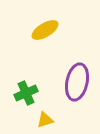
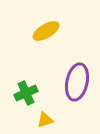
yellow ellipse: moved 1 px right, 1 px down
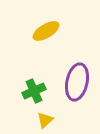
green cross: moved 8 px right, 2 px up
yellow triangle: rotated 24 degrees counterclockwise
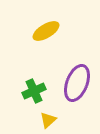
purple ellipse: moved 1 px down; rotated 9 degrees clockwise
yellow triangle: moved 3 px right
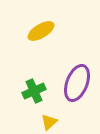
yellow ellipse: moved 5 px left
yellow triangle: moved 1 px right, 2 px down
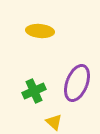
yellow ellipse: moved 1 px left; rotated 36 degrees clockwise
yellow triangle: moved 5 px right; rotated 36 degrees counterclockwise
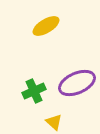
yellow ellipse: moved 6 px right, 5 px up; rotated 36 degrees counterclockwise
purple ellipse: rotated 45 degrees clockwise
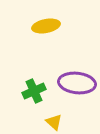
yellow ellipse: rotated 20 degrees clockwise
purple ellipse: rotated 30 degrees clockwise
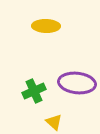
yellow ellipse: rotated 12 degrees clockwise
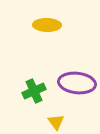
yellow ellipse: moved 1 px right, 1 px up
yellow triangle: moved 2 px right; rotated 12 degrees clockwise
